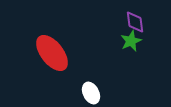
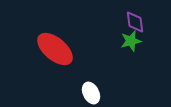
green star: rotated 10 degrees clockwise
red ellipse: moved 3 px right, 4 px up; rotated 12 degrees counterclockwise
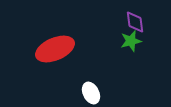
red ellipse: rotated 63 degrees counterclockwise
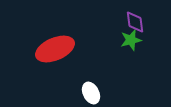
green star: moved 1 px up
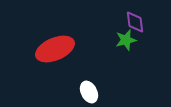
green star: moved 5 px left
white ellipse: moved 2 px left, 1 px up
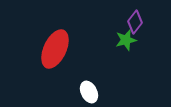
purple diamond: rotated 45 degrees clockwise
red ellipse: rotated 42 degrees counterclockwise
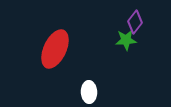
green star: rotated 10 degrees clockwise
white ellipse: rotated 25 degrees clockwise
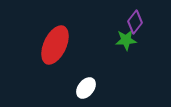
red ellipse: moved 4 px up
white ellipse: moved 3 px left, 4 px up; rotated 40 degrees clockwise
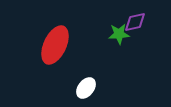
purple diamond: rotated 40 degrees clockwise
green star: moved 7 px left, 6 px up
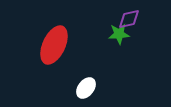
purple diamond: moved 6 px left, 3 px up
red ellipse: moved 1 px left
